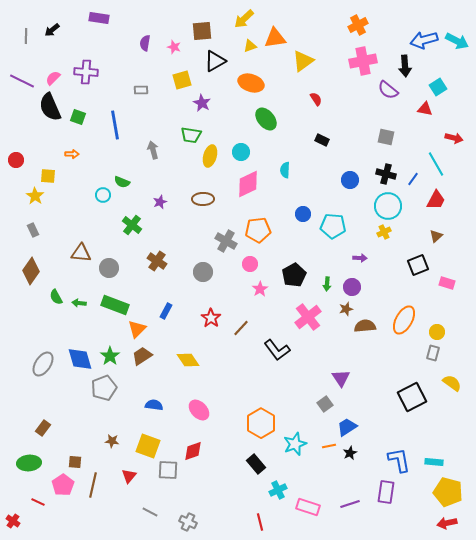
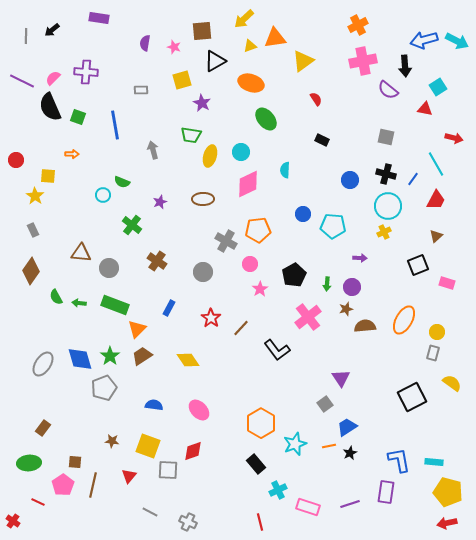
blue rectangle at (166, 311): moved 3 px right, 3 px up
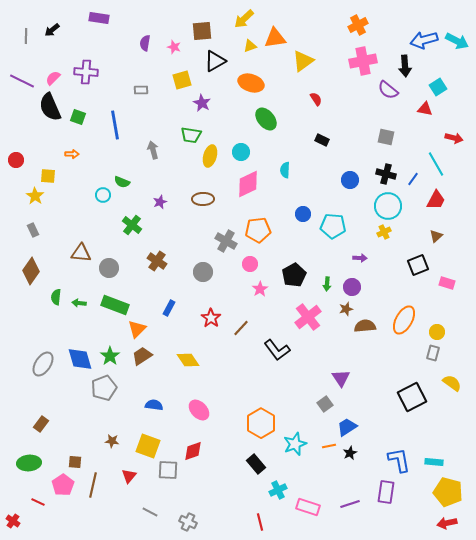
green semicircle at (56, 297): rotated 35 degrees clockwise
brown rectangle at (43, 428): moved 2 px left, 4 px up
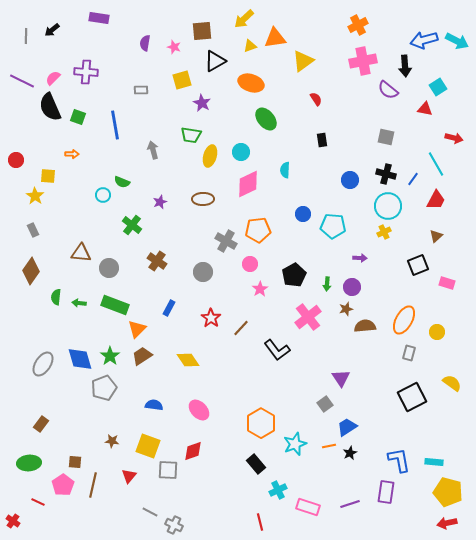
black rectangle at (322, 140): rotated 56 degrees clockwise
gray rectangle at (433, 353): moved 24 px left
gray cross at (188, 522): moved 14 px left, 3 px down
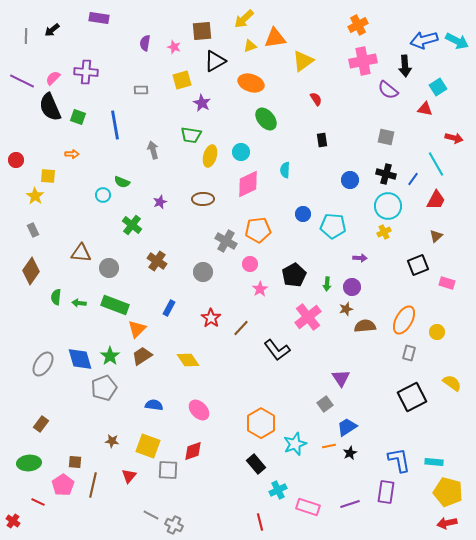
gray line at (150, 512): moved 1 px right, 3 px down
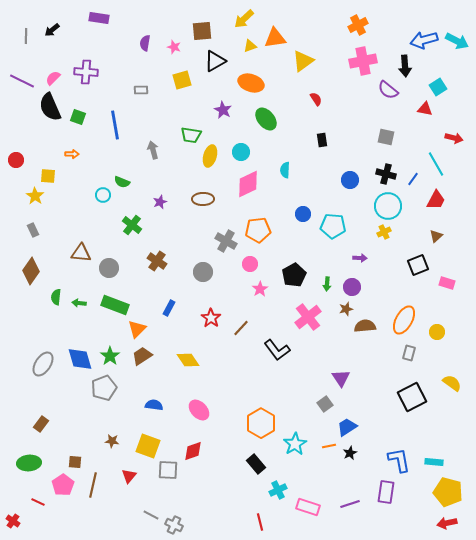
purple star at (202, 103): moved 21 px right, 7 px down
cyan star at (295, 444): rotated 10 degrees counterclockwise
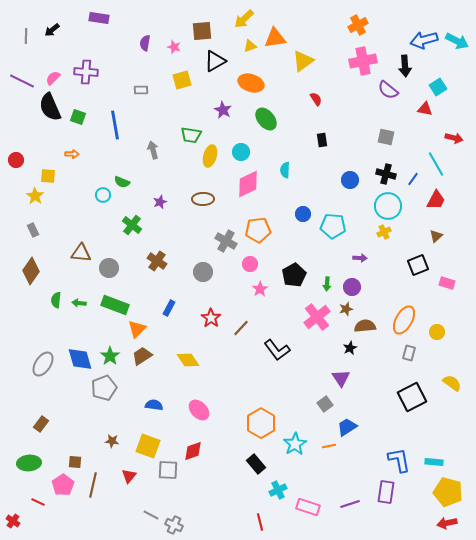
green semicircle at (56, 297): moved 3 px down
pink cross at (308, 317): moved 9 px right
black star at (350, 453): moved 105 px up
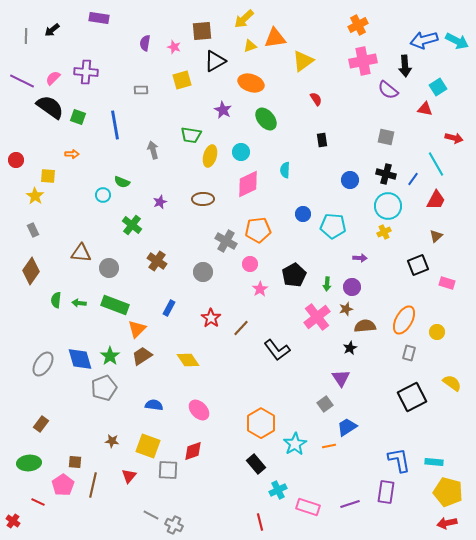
black semicircle at (50, 107): rotated 148 degrees clockwise
